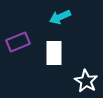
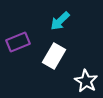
cyan arrow: moved 4 px down; rotated 20 degrees counterclockwise
white rectangle: moved 3 px down; rotated 30 degrees clockwise
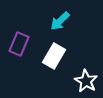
purple rectangle: moved 1 px right, 2 px down; rotated 45 degrees counterclockwise
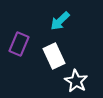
white rectangle: rotated 55 degrees counterclockwise
white star: moved 10 px left
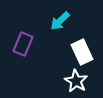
purple rectangle: moved 4 px right
white rectangle: moved 28 px right, 4 px up
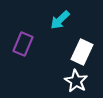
cyan arrow: moved 1 px up
white rectangle: rotated 50 degrees clockwise
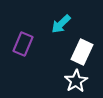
cyan arrow: moved 1 px right, 4 px down
white star: rotated 10 degrees clockwise
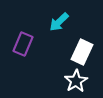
cyan arrow: moved 2 px left, 2 px up
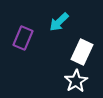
purple rectangle: moved 6 px up
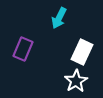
cyan arrow: moved 4 px up; rotated 20 degrees counterclockwise
purple rectangle: moved 11 px down
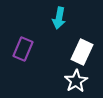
cyan arrow: rotated 15 degrees counterclockwise
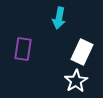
purple rectangle: rotated 15 degrees counterclockwise
